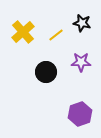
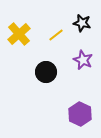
yellow cross: moved 4 px left, 2 px down
purple star: moved 2 px right, 2 px up; rotated 24 degrees clockwise
purple hexagon: rotated 15 degrees counterclockwise
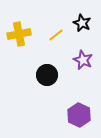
black star: rotated 12 degrees clockwise
yellow cross: rotated 30 degrees clockwise
black circle: moved 1 px right, 3 px down
purple hexagon: moved 1 px left, 1 px down
